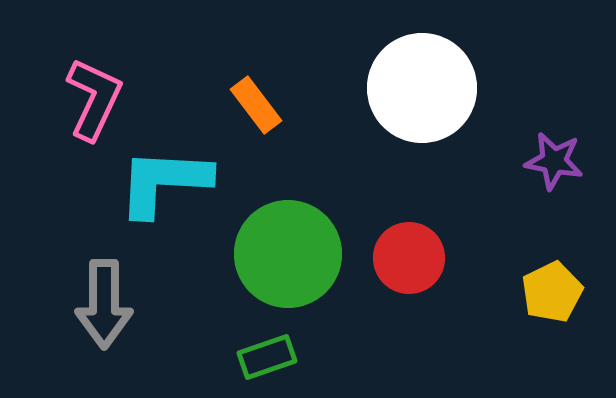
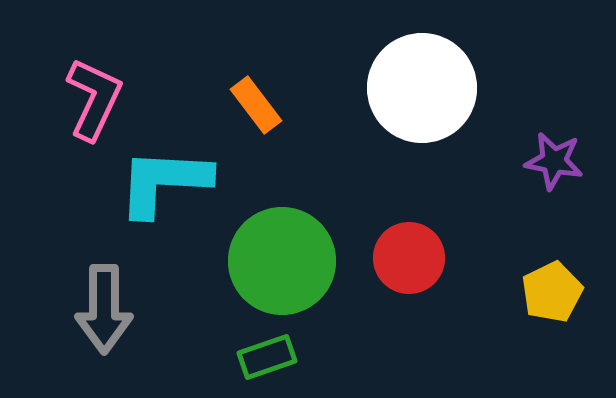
green circle: moved 6 px left, 7 px down
gray arrow: moved 5 px down
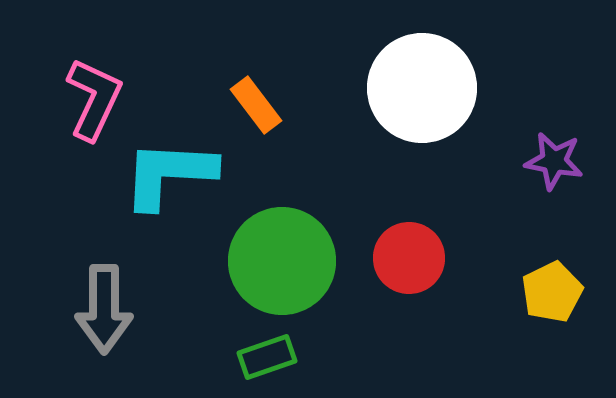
cyan L-shape: moved 5 px right, 8 px up
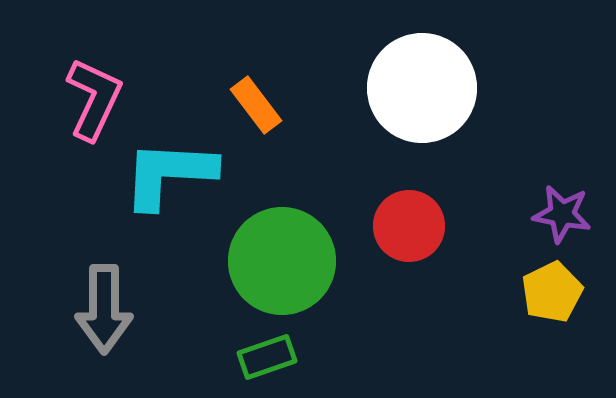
purple star: moved 8 px right, 53 px down
red circle: moved 32 px up
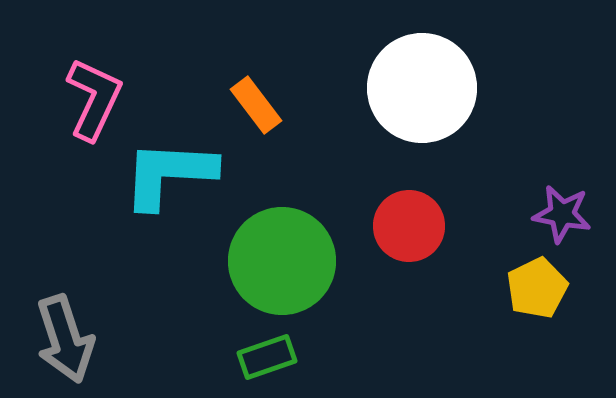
yellow pentagon: moved 15 px left, 4 px up
gray arrow: moved 39 px left, 30 px down; rotated 18 degrees counterclockwise
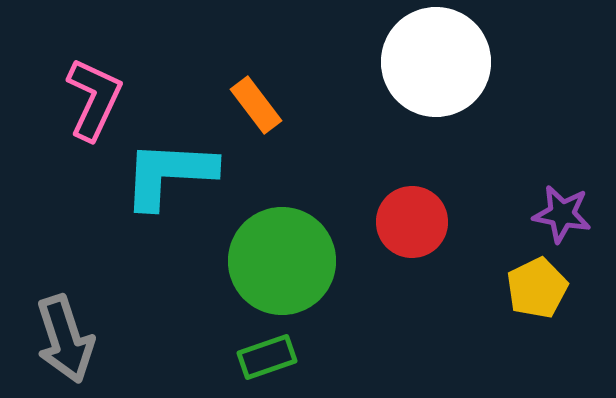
white circle: moved 14 px right, 26 px up
red circle: moved 3 px right, 4 px up
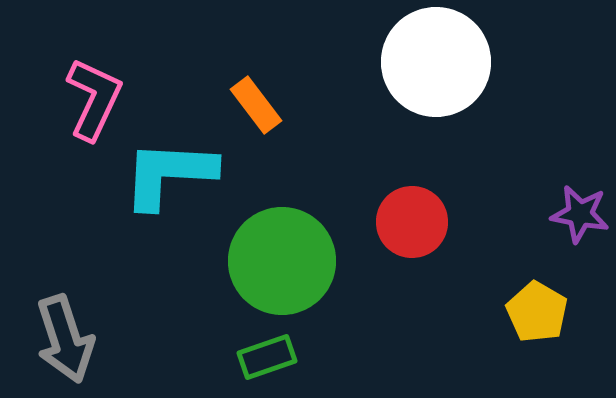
purple star: moved 18 px right
yellow pentagon: moved 24 px down; rotated 16 degrees counterclockwise
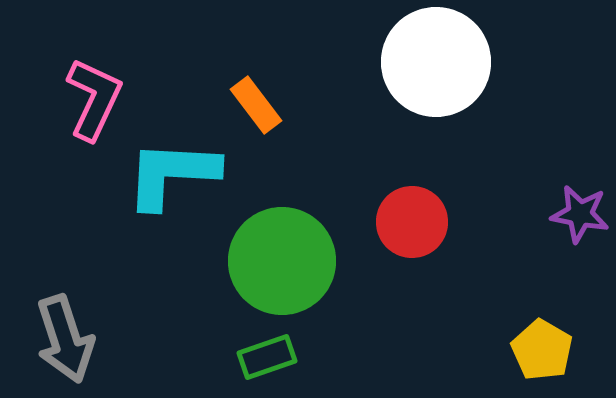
cyan L-shape: moved 3 px right
yellow pentagon: moved 5 px right, 38 px down
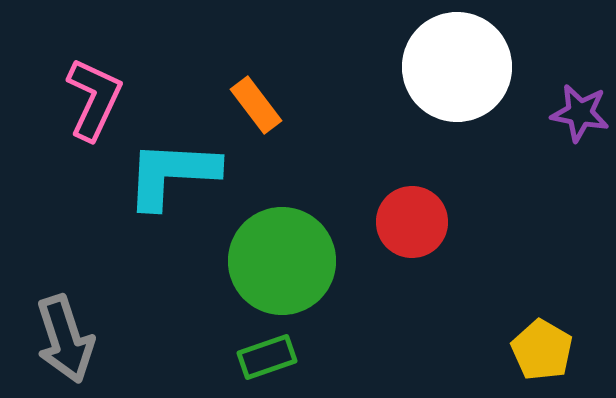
white circle: moved 21 px right, 5 px down
purple star: moved 101 px up
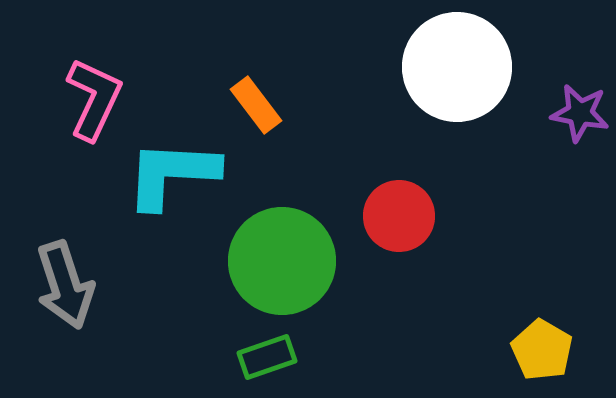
red circle: moved 13 px left, 6 px up
gray arrow: moved 54 px up
